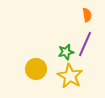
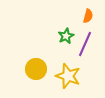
orange semicircle: moved 1 px right, 1 px down; rotated 24 degrees clockwise
green star: moved 16 px up; rotated 14 degrees counterclockwise
yellow star: moved 2 px left; rotated 10 degrees counterclockwise
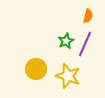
green star: moved 5 px down
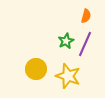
orange semicircle: moved 2 px left
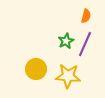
yellow star: rotated 15 degrees counterclockwise
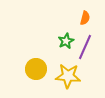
orange semicircle: moved 1 px left, 2 px down
purple line: moved 3 px down
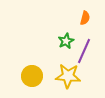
purple line: moved 1 px left, 4 px down
yellow circle: moved 4 px left, 7 px down
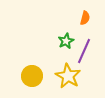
yellow star: rotated 25 degrees clockwise
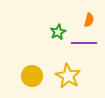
orange semicircle: moved 4 px right, 2 px down
green star: moved 8 px left, 9 px up
purple line: moved 8 px up; rotated 65 degrees clockwise
